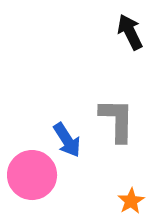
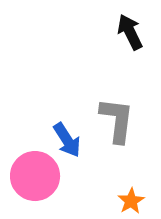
gray L-shape: rotated 6 degrees clockwise
pink circle: moved 3 px right, 1 px down
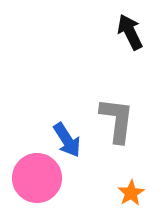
pink circle: moved 2 px right, 2 px down
orange star: moved 8 px up
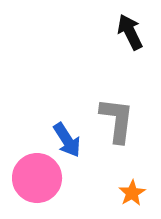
orange star: moved 1 px right
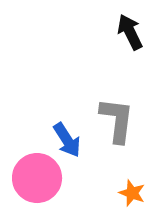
orange star: rotated 20 degrees counterclockwise
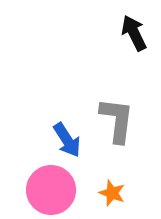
black arrow: moved 4 px right, 1 px down
pink circle: moved 14 px right, 12 px down
orange star: moved 20 px left
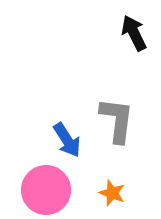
pink circle: moved 5 px left
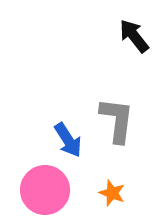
black arrow: moved 3 px down; rotated 12 degrees counterclockwise
blue arrow: moved 1 px right
pink circle: moved 1 px left
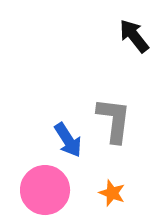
gray L-shape: moved 3 px left
